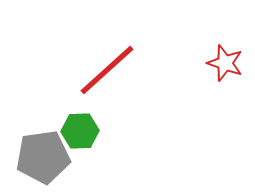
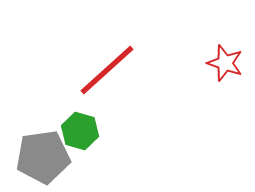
green hexagon: rotated 18 degrees clockwise
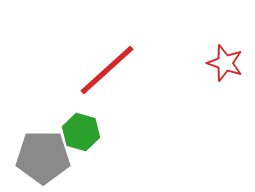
green hexagon: moved 1 px right, 1 px down
gray pentagon: rotated 8 degrees clockwise
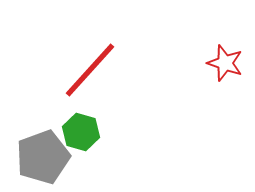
red line: moved 17 px left; rotated 6 degrees counterclockwise
gray pentagon: rotated 20 degrees counterclockwise
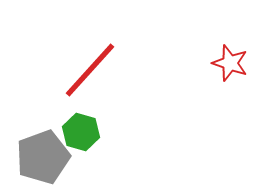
red star: moved 5 px right
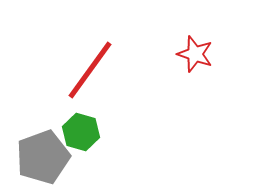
red star: moved 35 px left, 9 px up
red line: rotated 6 degrees counterclockwise
